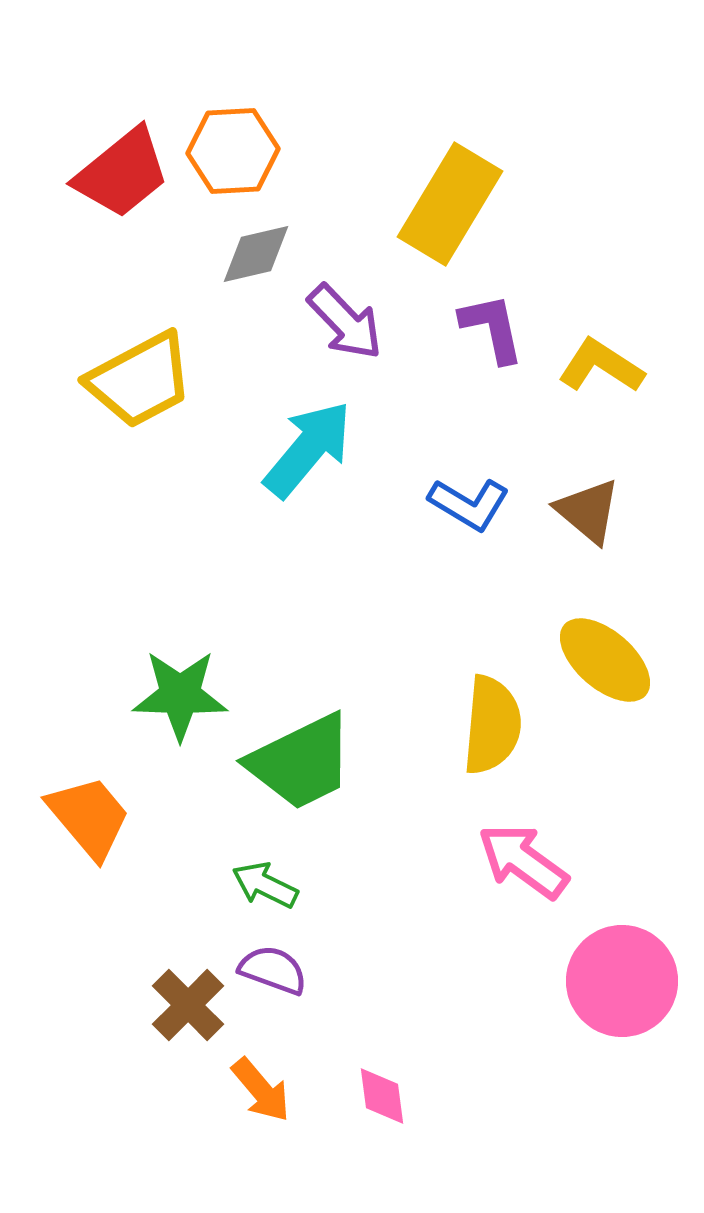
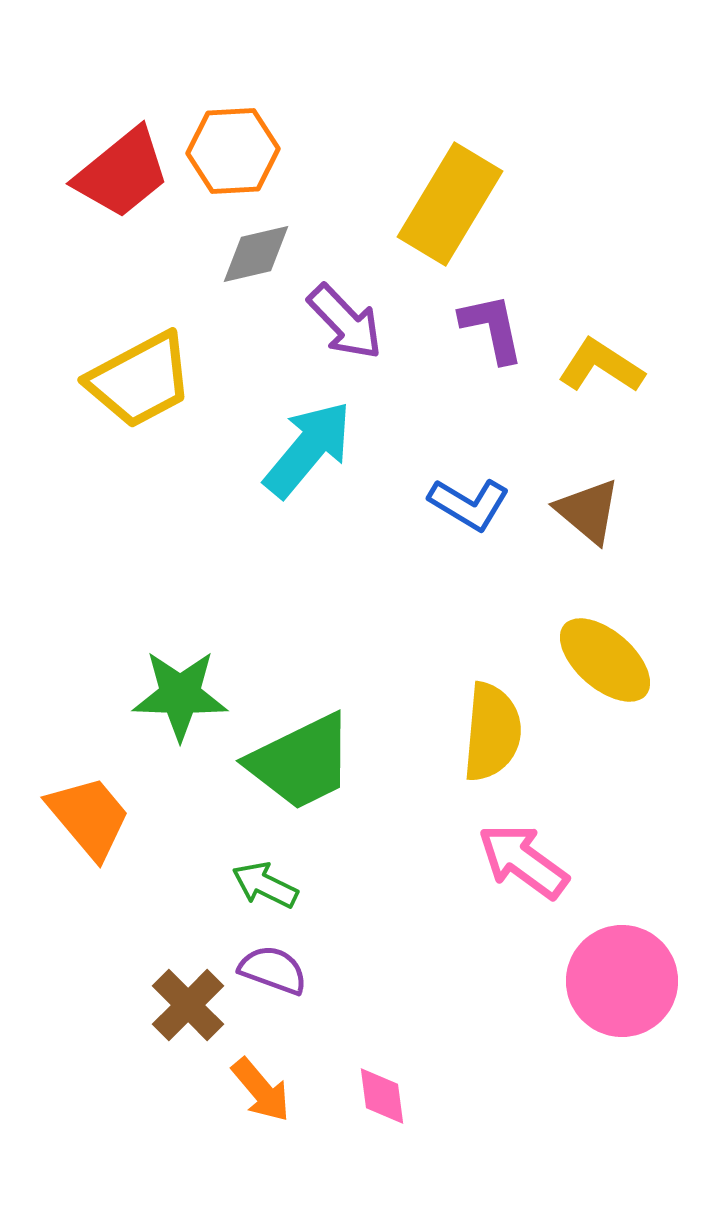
yellow semicircle: moved 7 px down
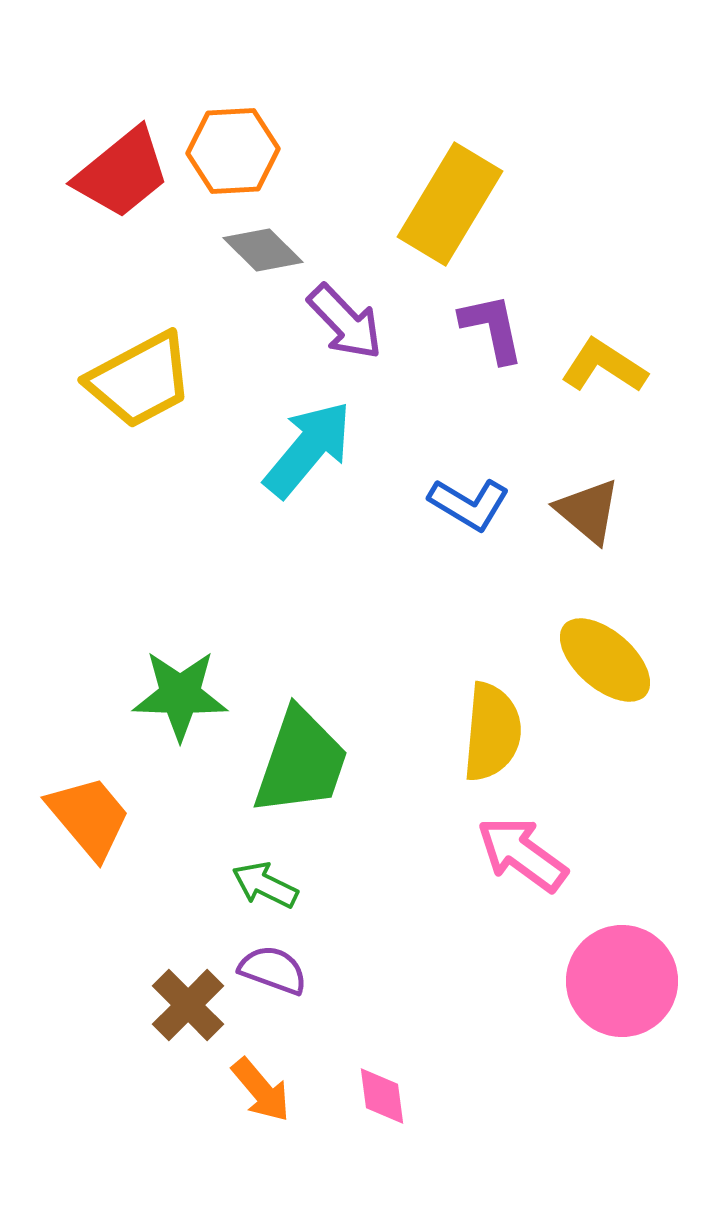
gray diamond: moved 7 px right, 4 px up; rotated 58 degrees clockwise
yellow L-shape: moved 3 px right
green trapezoid: rotated 45 degrees counterclockwise
pink arrow: moved 1 px left, 7 px up
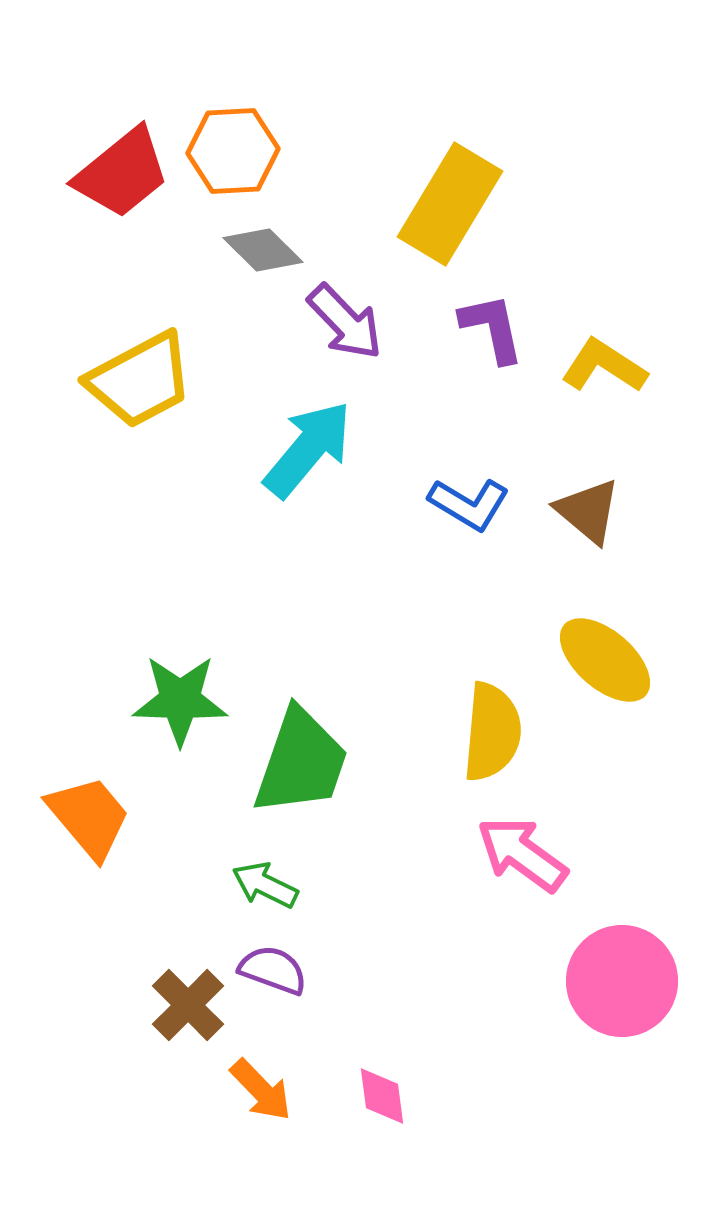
green star: moved 5 px down
orange arrow: rotated 4 degrees counterclockwise
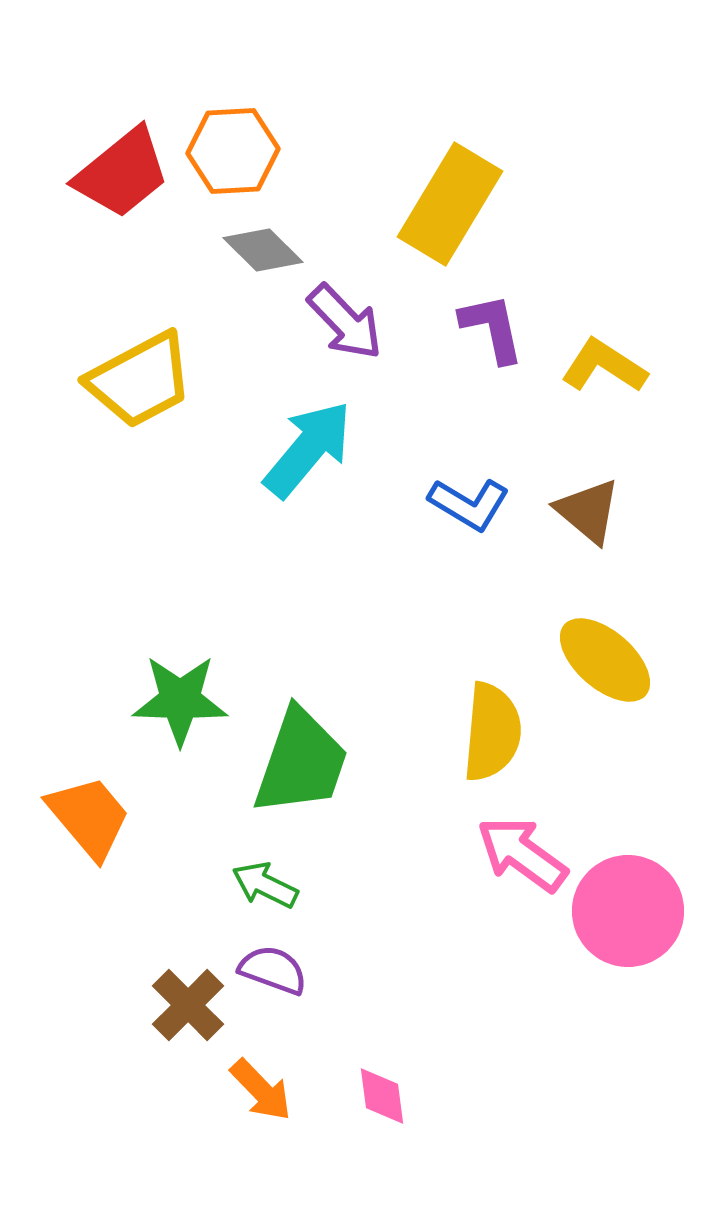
pink circle: moved 6 px right, 70 px up
